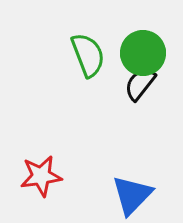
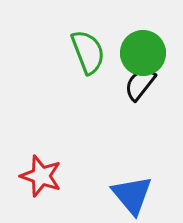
green semicircle: moved 3 px up
red star: rotated 27 degrees clockwise
blue triangle: rotated 24 degrees counterclockwise
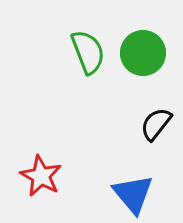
black semicircle: moved 16 px right, 40 px down
red star: rotated 9 degrees clockwise
blue triangle: moved 1 px right, 1 px up
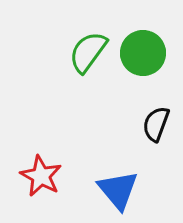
green semicircle: rotated 123 degrees counterclockwise
black semicircle: rotated 18 degrees counterclockwise
blue triangle: moved 15 px left, 4 px up
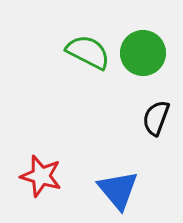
green semicircle: rotated 81 degrees clockwise
black semicircle: moved 6 px up
red star: rotated 12 degrees counterclockwise
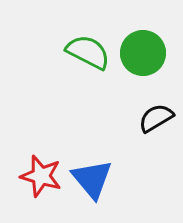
black semicircle: rotated 39 degrees clockwise
blue triangle: moved 26 px left, 11 px up
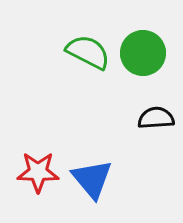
black semicircle: rotated 27 degrees clockwise
red star: moved 3 px left, 4 px up; rotated 15 degrees counterclockwise
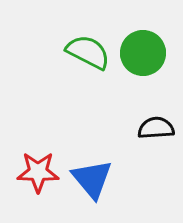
black semicircle: moved 10 px down
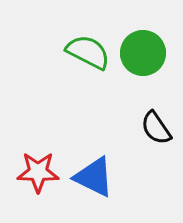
black semicircle: rotated 120 degrees counterclockwise
blue triangle: moved 2 px right, 2 px up; rotated 24 degrees counterclockwise
